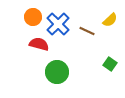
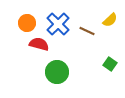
orange circle: moved 6 px left, 6 px down
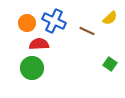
yellow semicircle: moved 2 px up
blue cross: moved 4 px left, 3 px up; rotated 20 degrees counterclockwise
red semicircle: rotated 18 degrees counterclockwise
green circle: moved 25 px left, 4 px up
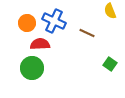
yellow semicircle: moved 7 px up; rotated 112 degrees clockwise
brown line: moved 2 px down
red semicircle: moved 1 px right
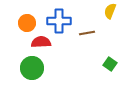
yellow semicircle: rotated 42 degrees clockwise
blue cross: moved 5 px right; rotated 25 degrees counterclockwise
brown line: rotated 35 degrees counterclockwise
red semicircle: moved 1 px right, 2 px up
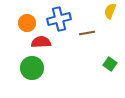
blue cross: moved 2 px up; rotated 15 degrees counterclockwise
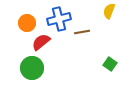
yellow semicircle: moved 1 px left
brown line: moved 5 px left, 1 px up
red semicircle: rotated 36 degrees counterclockwise
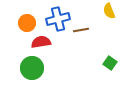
yellow semicircle: rotated 42 degrees counterclockwise
blue cross: moved 1 px left
brown line: moved 1 px left, 2 px up
red semicircle: rotated 30 degrees clockwise
green square: moved 1 px up
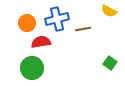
yellow semicircle: rotated 42 degrees counterclockwise
blue cross: moved 1 px left
brown line: moved 2 px right, 1 px up
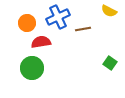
blue cross: moved 1 px right, 2 px up; rotated 10 degrees counterclockwise
